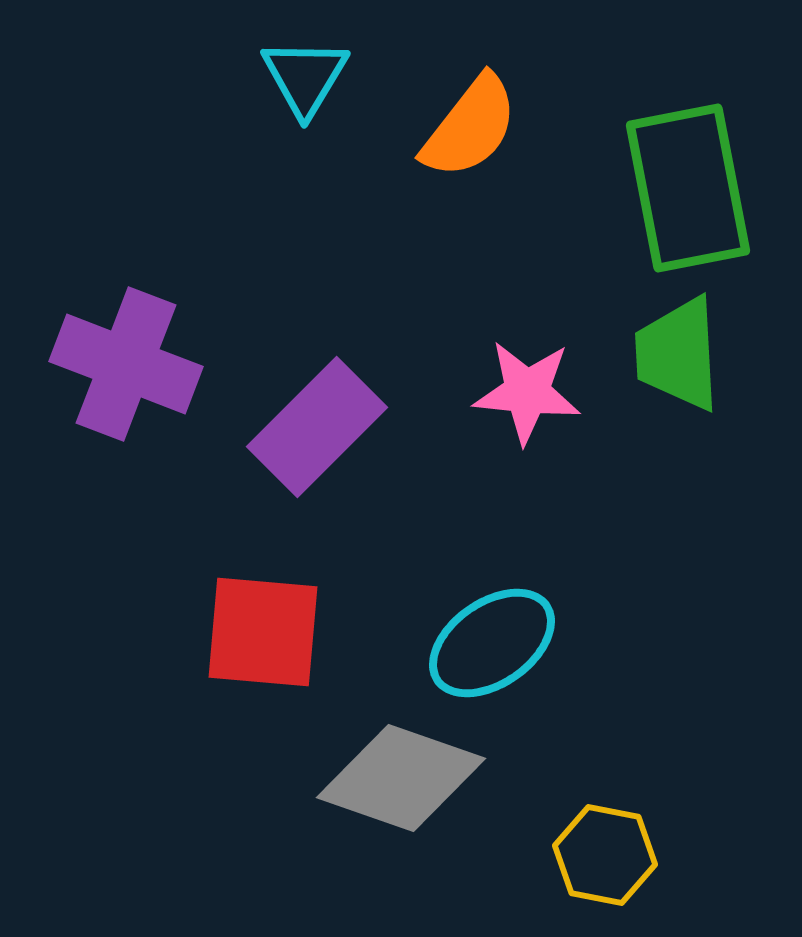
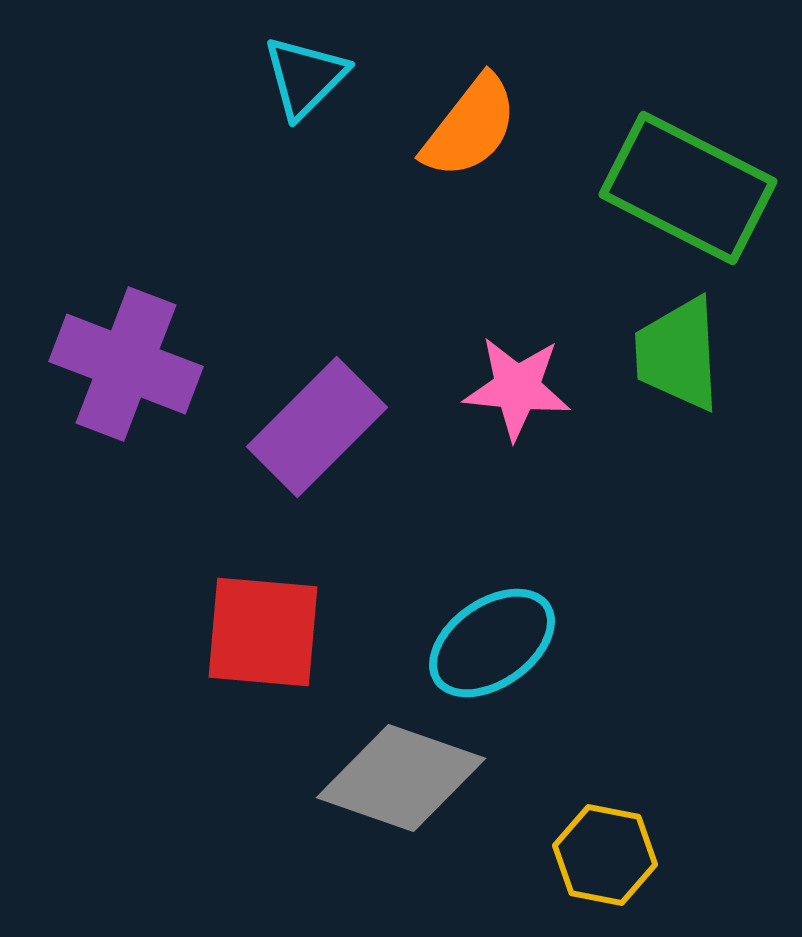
cyan triangle: rotated 14 degrees clockwise
green rectangle: rotated 52 degrees counterclockwise
pink star: moved 10 px left, 4 px up
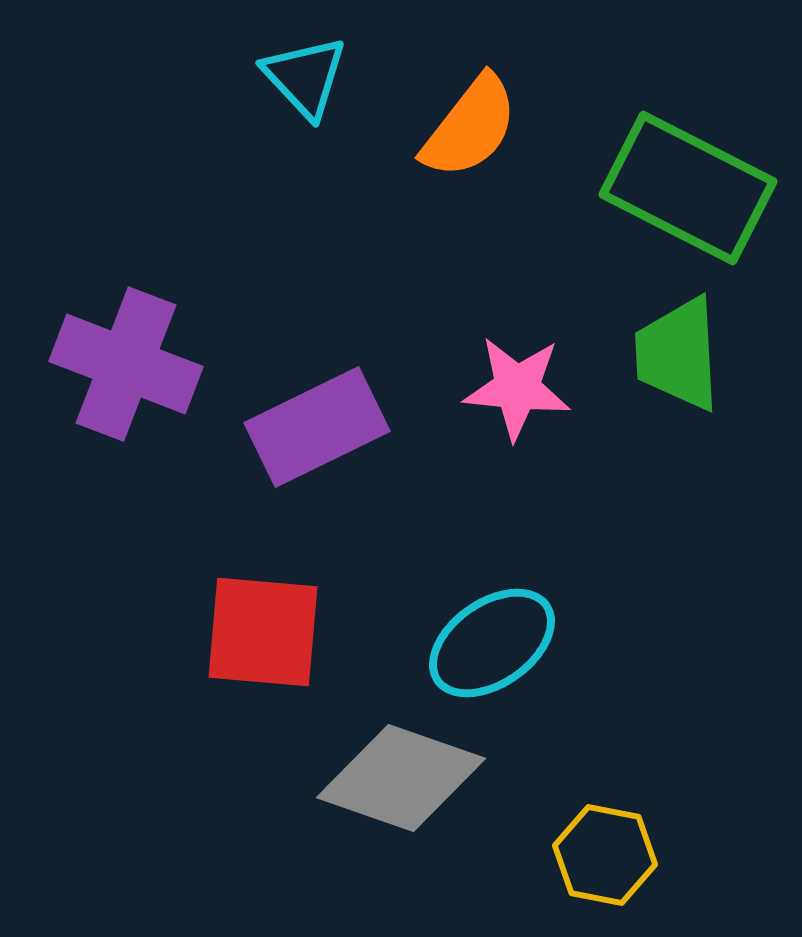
cyan triangle: rotated 28 degrees counterclockwise
purple rectangle: rotated 19 degrees clockwise
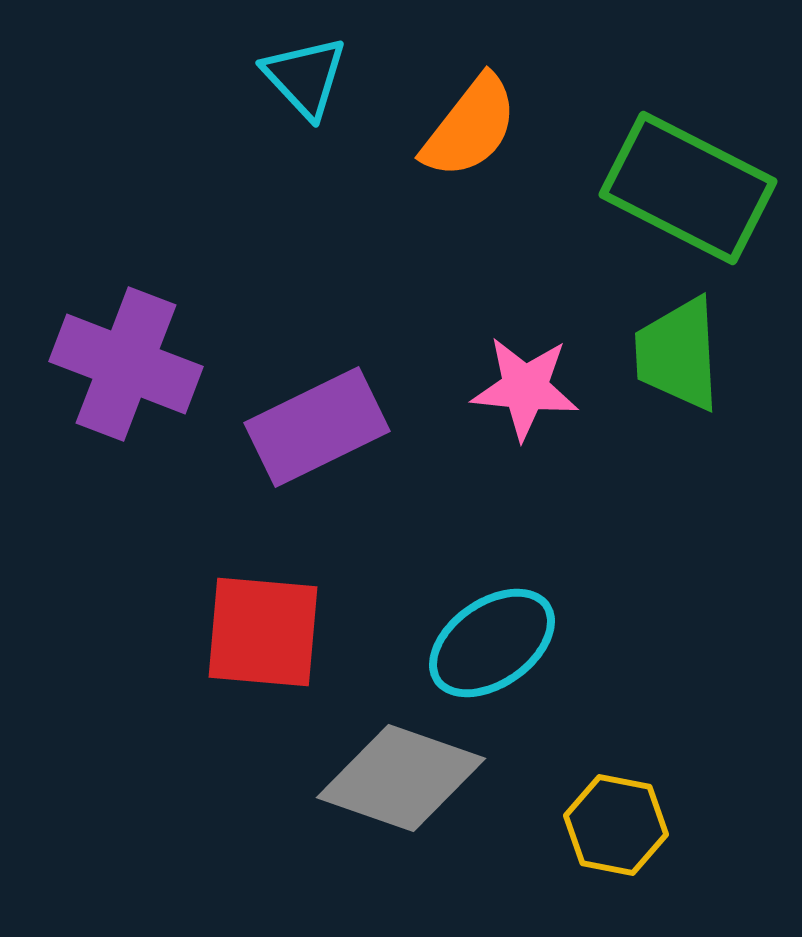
pink star: moved 8 px right
yellow hexagon: moved 11 px right, 30 px up
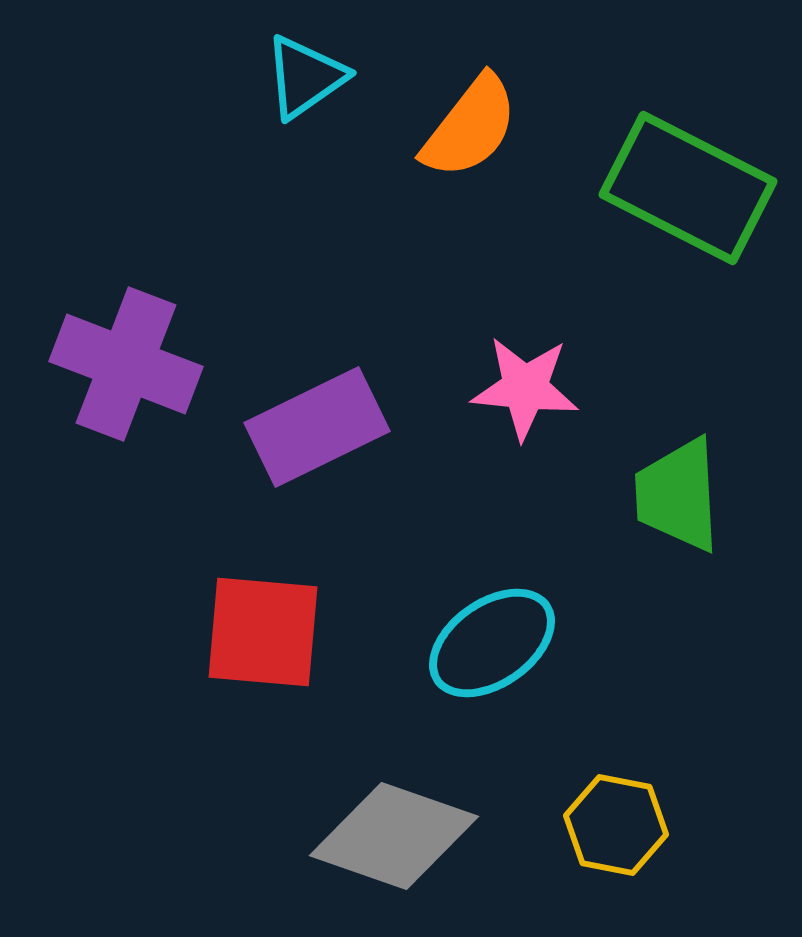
cyan triangle: rotated 38 degrees clockwise
green trapezoid: moved 141 px down
gray diamond: moved 7 px left, 58 px down
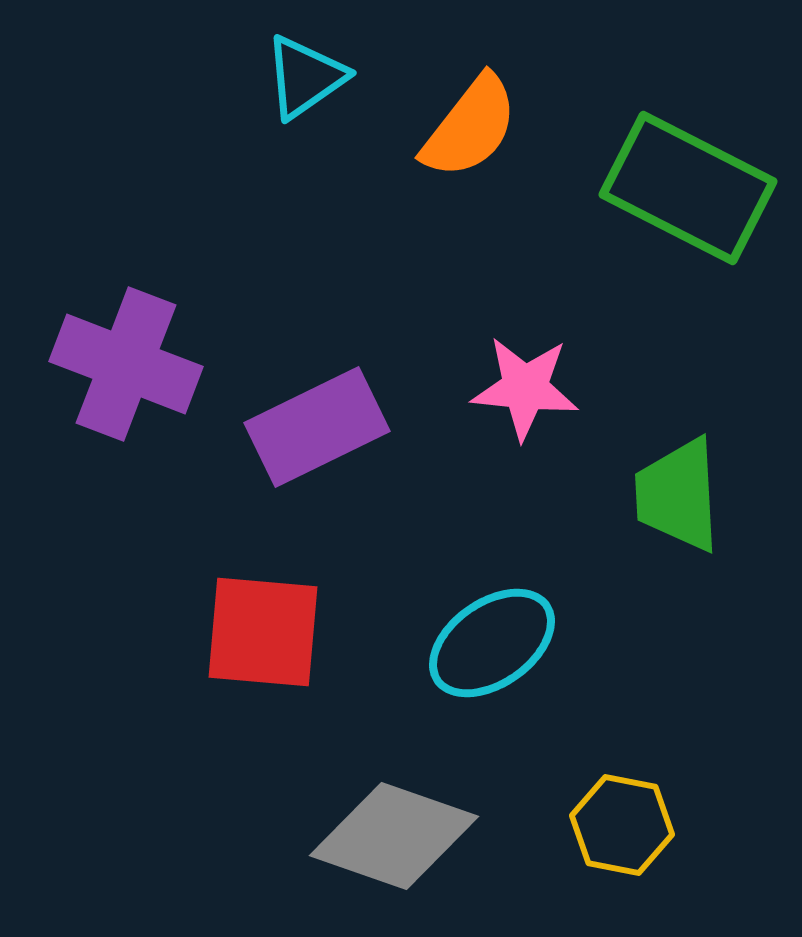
yellow hexagon: moved 6 px right
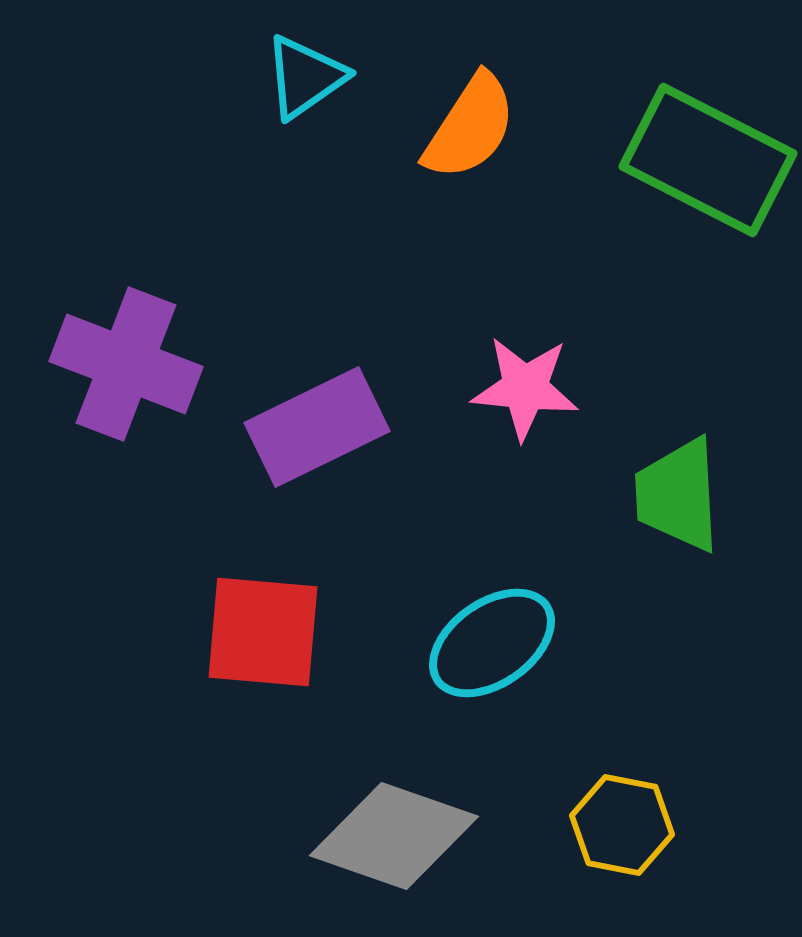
orange semicircle: rotated 5 degrees counterclockwise
green rectangle: moved 20 px right, 28 px up
